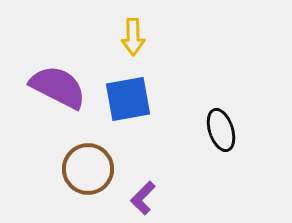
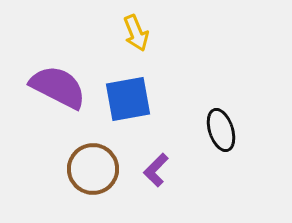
yellow arrow: moved 3 px right, 4 px up; rotated 21 degrees counterclockwise
brown circle: moved 5 px right
purple L-shape: moved 13 px right, 28 px up
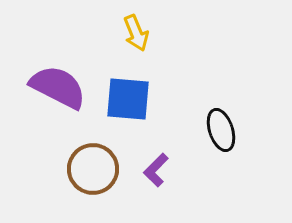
blue square: rotated 15 degrees clockwise
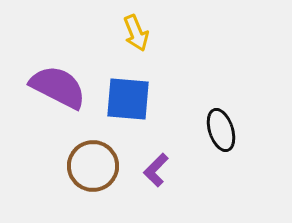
brown circle: moved 3 px up
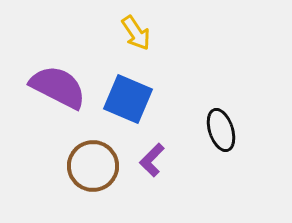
yellow arrow: rotated 12 degrees counterclockwise
blue square: rotated 18 degrees clockwise
purple L-shape: moved 4 px left, 10 px up
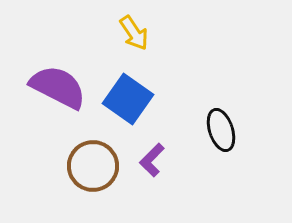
yellow arrow: moved 2 px left
blue square: rotated 12 degrees clockwise
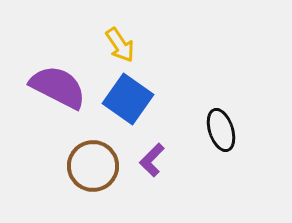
yellow arrow: moved 14 px left, 12 px down
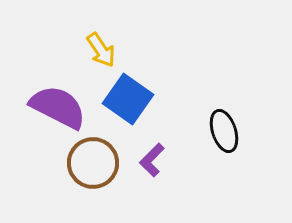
yellow arrow: moved 19 px left, 5 px down
purple semicircle: moved 20 px down
black ellipse: moved 3 px right, 1 px down
brown circle: moved 3 px up
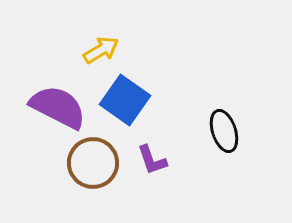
yellow arrow: rotated 87 degrees counterclockwise
blue square: moved 3 px left, 1 px down
purple L-shape: rotated 64 degrees counterclockwise
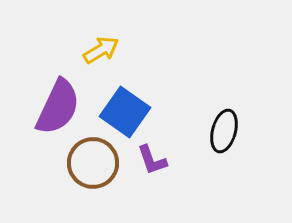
blue square: moved 12 px down
purple semicircle: rotated 88 degrees clockwise
black ellipse: rotated 33 degrees clockwise
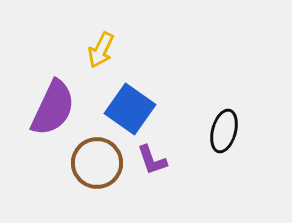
yellow arrow: rotated 147 degrees clockwise
purple semicircle: moved 5 px left, 1 px down
blue square: moved 5 px right, 3 px up
brown circle: moved 4 px right
